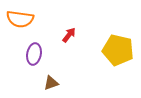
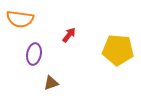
yellow pentagon: rotated 8 degrees counterclockwise
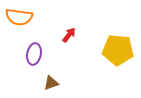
orange semicircle: moved 1 px left, 2 px up
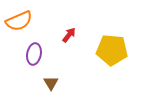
orange semicircle: moved 4 px down; rotated 32 degrees counterclockwise
yellow pentagon: moved 6 px left
brown triangle: rotated 42 degrees counterclockwise
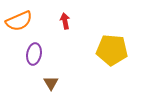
red arrow: moved 4 px left, 14 px up; rotated 49 degrees counterclockwise
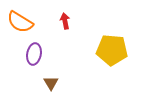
orange semicircle: moved 1 px right, 1 px down; rotated 56 degrees clockwise
